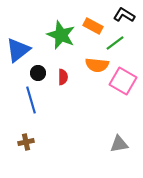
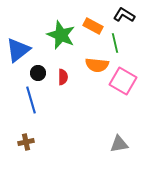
green line: rotated 66 degrees counterclockwise
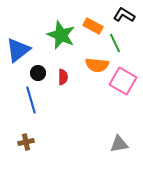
green line: rotated 12 degrees counterclockwise
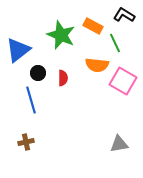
red semicircle: moved 1 px down
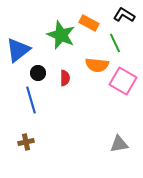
orange rectangle: moved 4 px left, 3 px up
red semicircle: moved 2 px right
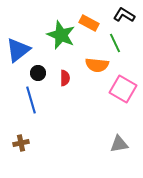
pink square: moved 8 px down
brown cross: moved 5 px left, 1 px down
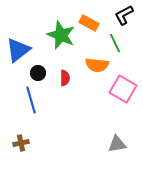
black L-shape: rotated 60 degrees counterclockwise
gray triangle: moved 2 px left
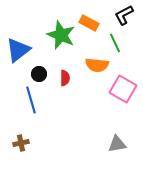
black circle: moved 1 px right, 1 px down
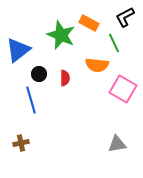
black L-shape: moved 1 px right, 2 px down
green line: moved 1 px left
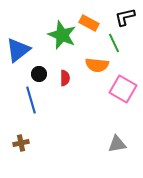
black L-shape: rotated 15 degrees clockwise
green star: moved 1 px right
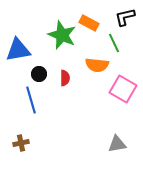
blue triangle: rotated 28 degrees clockwise
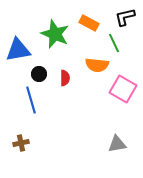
green star: moved 7 px left, 1 px up
